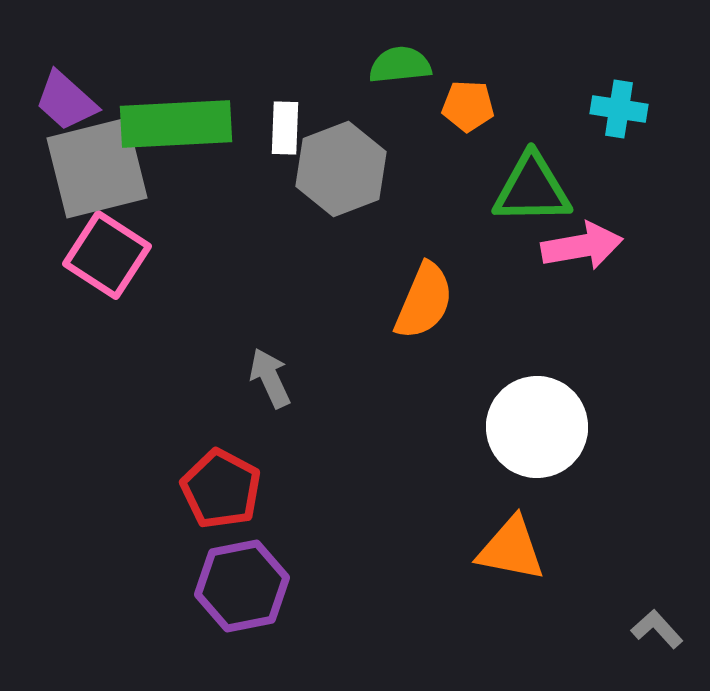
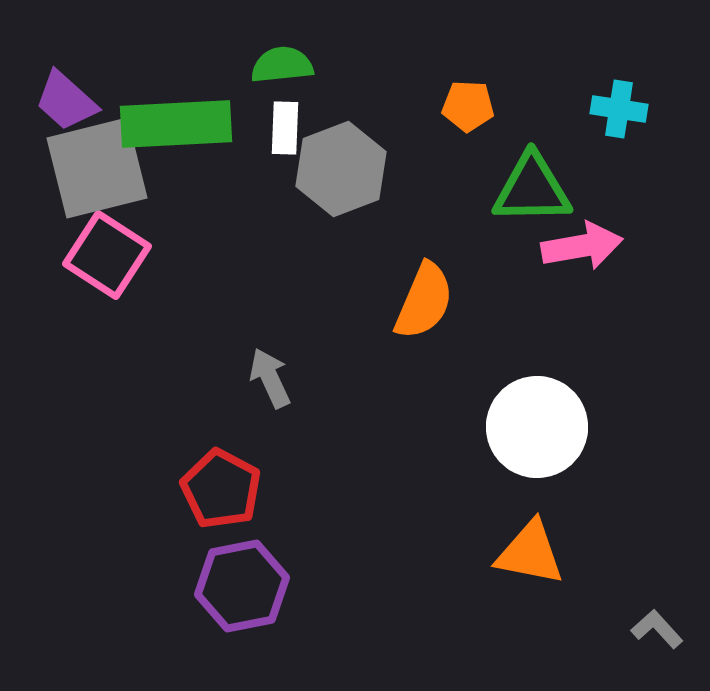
green semicircle: moved 118 px left
orange triangle: moved 19 px right, 4 px down
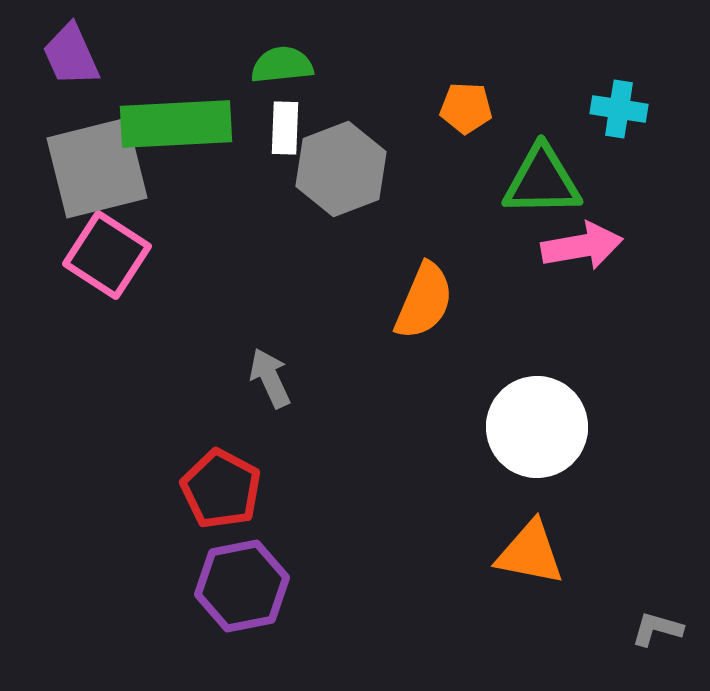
purple trapezoid: moved 5 px right, 46 px up; rotated 24 degrees clockwise
orange pentagon: moved 2 px left, 2 px down
green triangle: moved 10 px right, 8 px up
gray L-shape: rotated 32 degrees counterclockwise
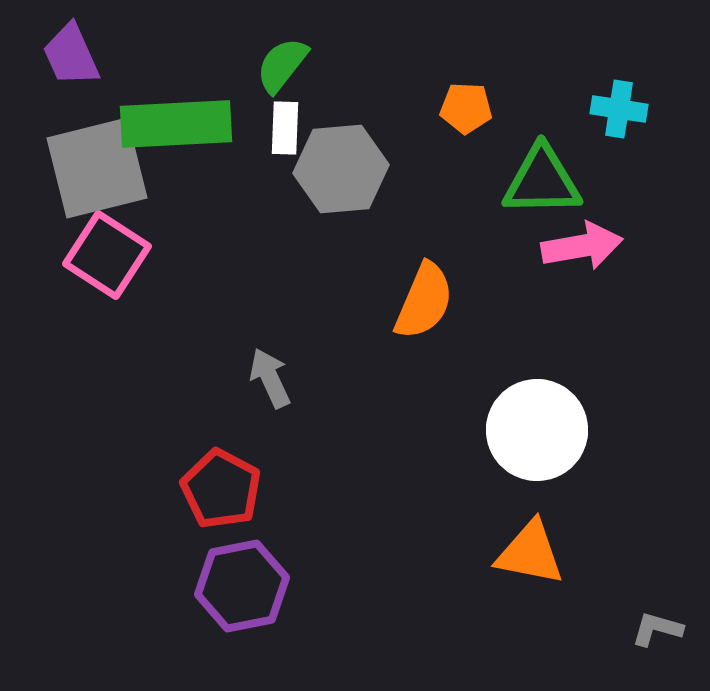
green semicircle: rotated 46 degrees counterclockwise
gray hexagon: rotated 16 degrees clockwise
white circle: moved 3 px down
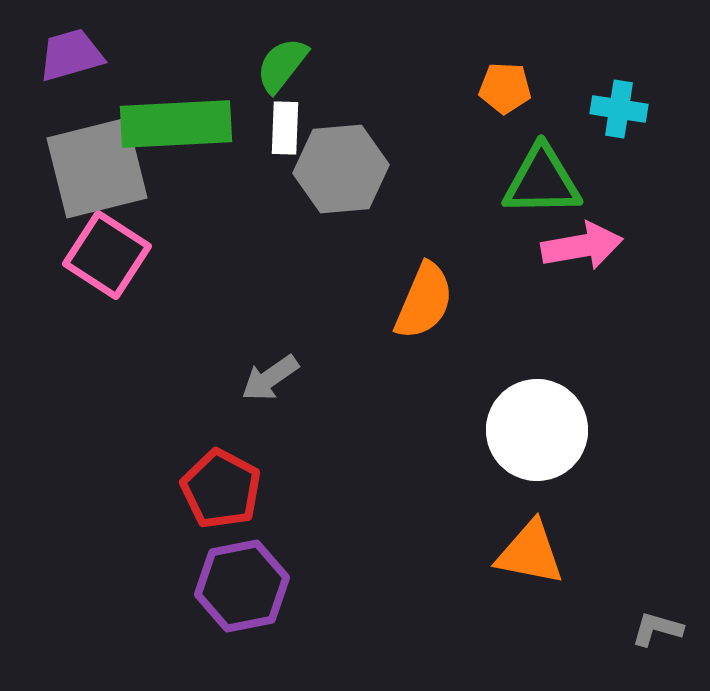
purple trapezoid: rotated 98 degrees clockwise
orange pentagon: moved 39 px right, 20 px up
gray arrow: rotated 100 degrees counterclockwise
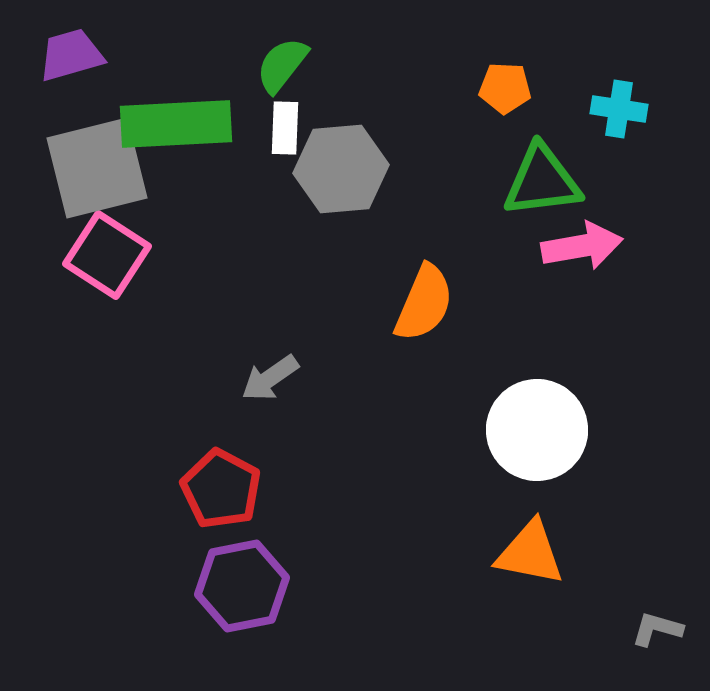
green triangle: rotated 6 degrees counterclockwise
orange semicircle: moved 2 px down
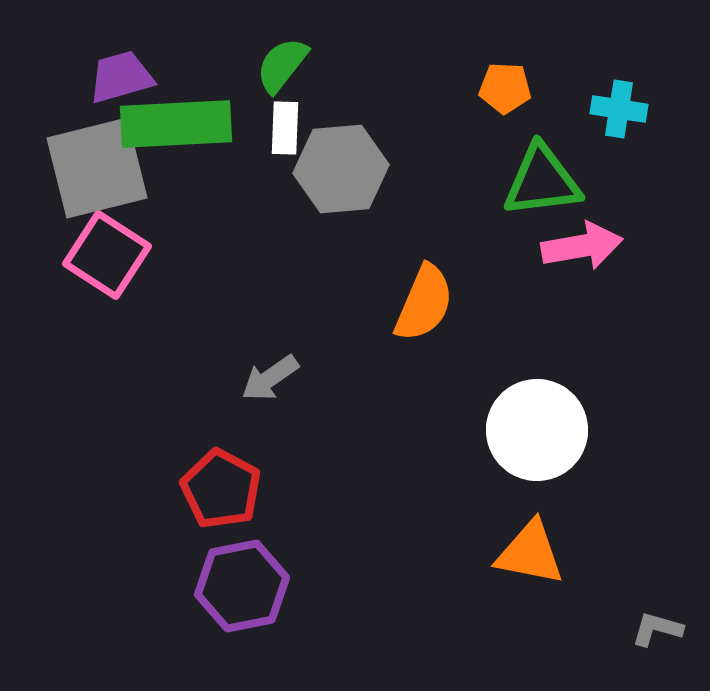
purple trapezoid: moved 50 px right, 22 px down
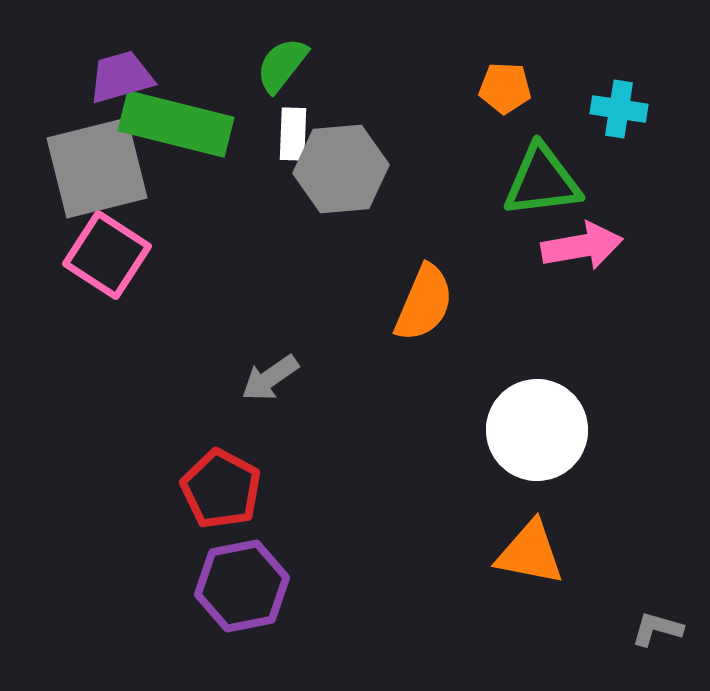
green rectangle: rotated 17 degrees clockwise
white rectangle: moved 8 px right, 6 px down
